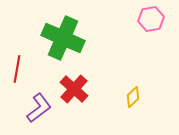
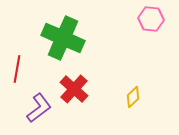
pink hexagon: rotated 15 degrees clockwise
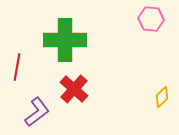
green cross: moved 2 px right, 2 px down; rotated 24 degrees counterclockwise
red line: moved 2 px up
yellow diamond: moved 29 px right
purple L-shape: moved 2 px left, 4 px down
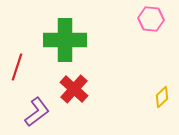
red line: rotated 8 degrees clockwise
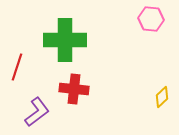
red cross: rotated 36 degrees counterclockwise
